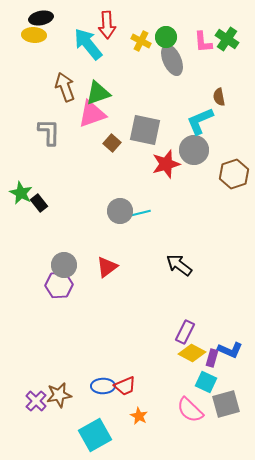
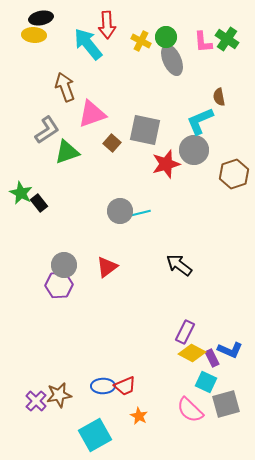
green triangle at (98, 93): moved 31 px left, 59 px down
gray L-shape at (49, 132): moved 2 px left, 2 px up; rotated 56 degrees clockwise
purple rectangle at (212, 358): rotated 42 degrees counterclockwise
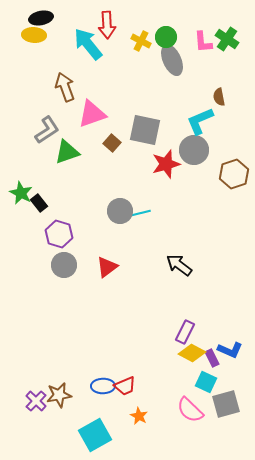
purple hexagon at (59, 285): moved 51 px up; rotated 20 degrees clockwise
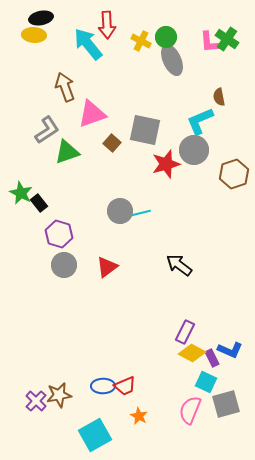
pink L-shape at (203, 42): moved 6 px right
pink semicircle at (190, 410): rotated 68 degrees clockwise
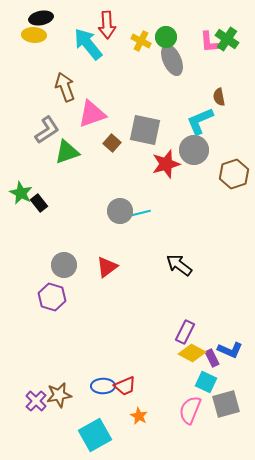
purple hexagon at (59, 234): moved 7 px left, 63 px down
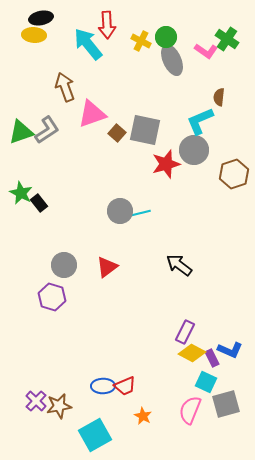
pink L-shape at (209, 42): moved 3 px left, 9 px down; rotated 50 degrees counterclockwise
brown semicircle at (219, 97): rotated 18 degrees clockwise
brown square at (112, 143): moved 5 px right, 10 px up
green triangle at (67, 152): moved 46 px left, 20 px up
brown star at (59, 395): moved 11 px down
orange star at (139, 416): moved 4 px right
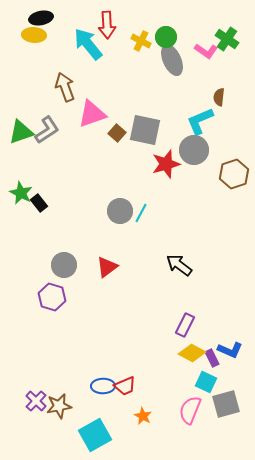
cyan line at (141, 213): rotated 48 degrees counterclockwise
purple rectangle at (185, 332): moved 7 px up
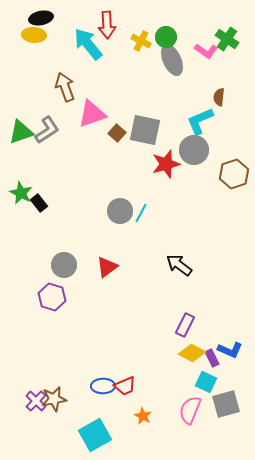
brown star at (59, 406): moved 5 px left, 7 px up
